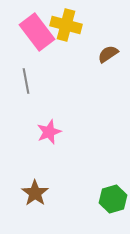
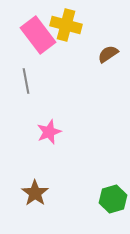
pink rectangle: moved 1 px right, 3 px down
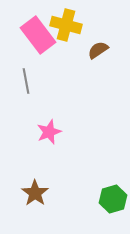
brown semicircle: moved 10 px left, 4 px up
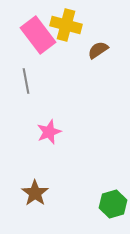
green hexagon: moved 5 px down
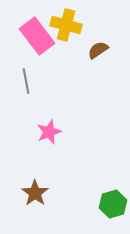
pink rectangle: moved 1 px left, 1 px down
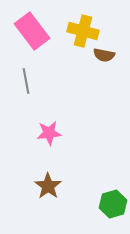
yellow cross: moved 17 px right, 6 px down
pink rectangle: moved 5 px left, 5 px up
brown semicircle: moved 6 px right, 5 px down; rotated 135 degrees counterclockwise
pink star: moved 1 px down; rotated 15 degrees clockwise
brown star: moved 13 px right, 7 px up
